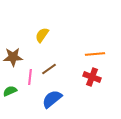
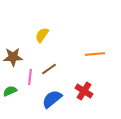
red cross: moved 8 px left, 14 px down; rotated 12 degrees clockwise
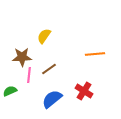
yellow semicircle: moved 2 px right, 1 px down
brown star: moved 9 px right
pink line: moved 1 px left, 2 px up
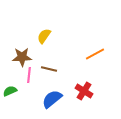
orange line: rotated 24 degrees counterclockwise
brown line: rotated 49 degrees clockwise
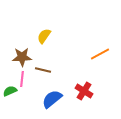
orange line: moved 5 px right
brown line: moved 6 px left, 1 px down
pink line: moved 7 px left, 4 px down
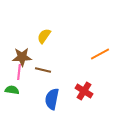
pink line: moved 3 px left, 7 px up
green semicircle: moved 2 px right, 1 px up; rotated 32 degrees clockwise
blue semicircle: rotated 40 degrees counterclockwise
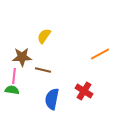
pink line: moved 5 px left, 4 px down
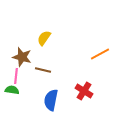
yellow semicircle: moved 2 px down
brown star: rotated 18 degrees clockwise
pink line: moved 2 px right
blue semicircle: moved 1 px left, 1 px down
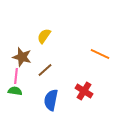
yellow semicircle: moved 2 px up
orange line: rotated 54 degrees clockwise
brown line: moved 2 px right; rotated 56 degrees counterclockwise
green semicircle: moved 3 px right, 1 px down
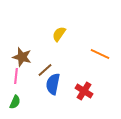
yellow semicircle: moved 15 px right, 2 px up
green semicircle: moved 11 px down; rotated 104 degrees clockwise
blue semicircle: moved 2 px right, 16 px up
